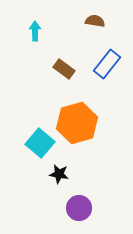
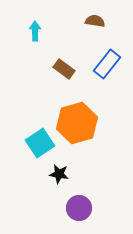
cyan square: rotated 16 degrees clockwise
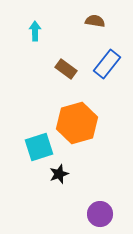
brown rectangle: moved 2 px right
cyan square: moved 1 px left, 4 px down; rotated 16 degrees clockwise
black star: rotated 30 degrees counterclockwise
purple circle: moved 21 px right, 6 px down
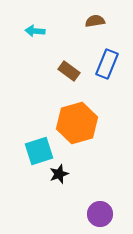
brown semicircle: rotated 18 degrees counterclockwise
cyan arrow: rotated 84 degrees counterclockwise
blue rectangle: rotated 16 degrees counterclockwise
brown rectangle: moved 3 px right, 2 px down
cyan square: moved 4 px down
